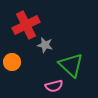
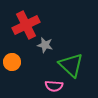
pink semicircle: rotated 18 degrees clockwise
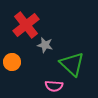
red cross: rotated 12 degrees counterclockwise
green triangle: moved 1 px right, 1 px up
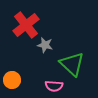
orange circle: moved 18 px down
